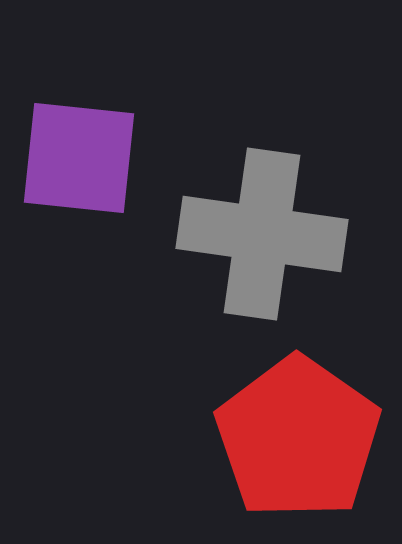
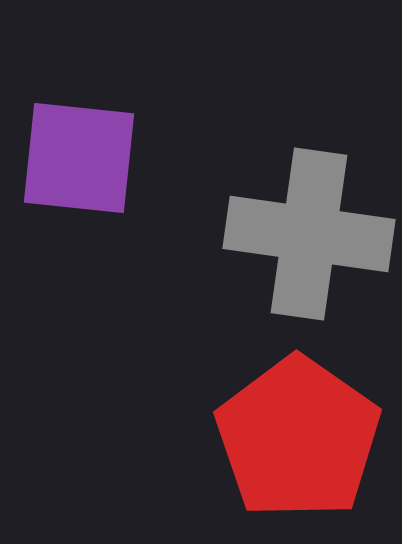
gray cross: moved 47 px right
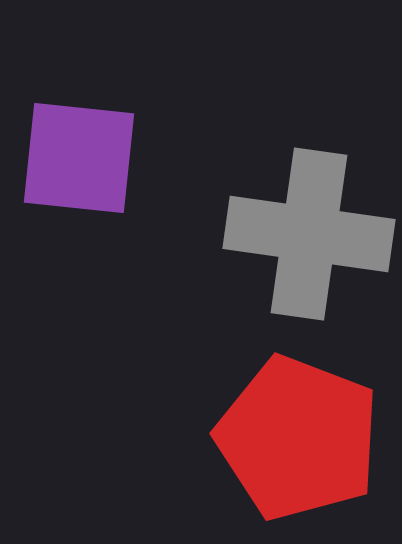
red pentagon: rotated 14 degrees counterclockwise
